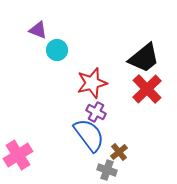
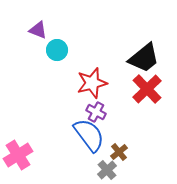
gray cross: rotated 30 degrees clockwise
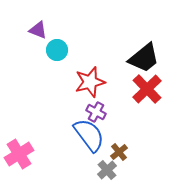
red star: moved 2 px left, 1 px up
pink cross: moved 1 px right, 1 px up
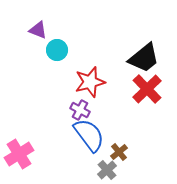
purple cross: moved 16 px left, 2 px up
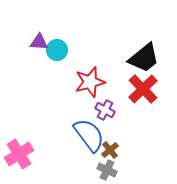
purple triangle: moved 1 px right, 12 px down; rotated 18 degrees counterclockwise
red cross: moved 4 px left
purple cross: moved 25 px right
brown cross: moved 9 px left, 2 px up
gray cross: rotated 24 degrees counterclockwise
